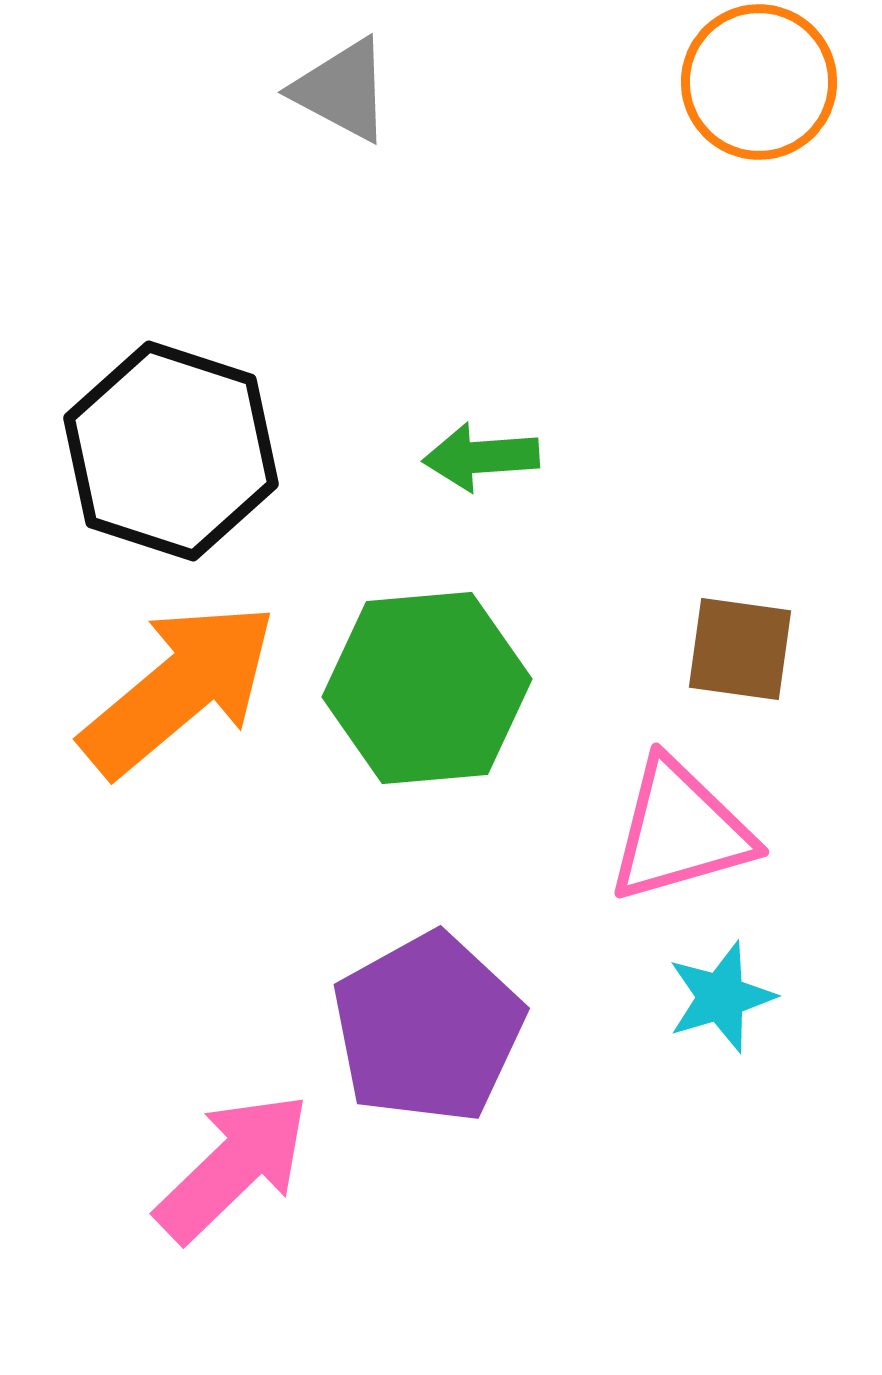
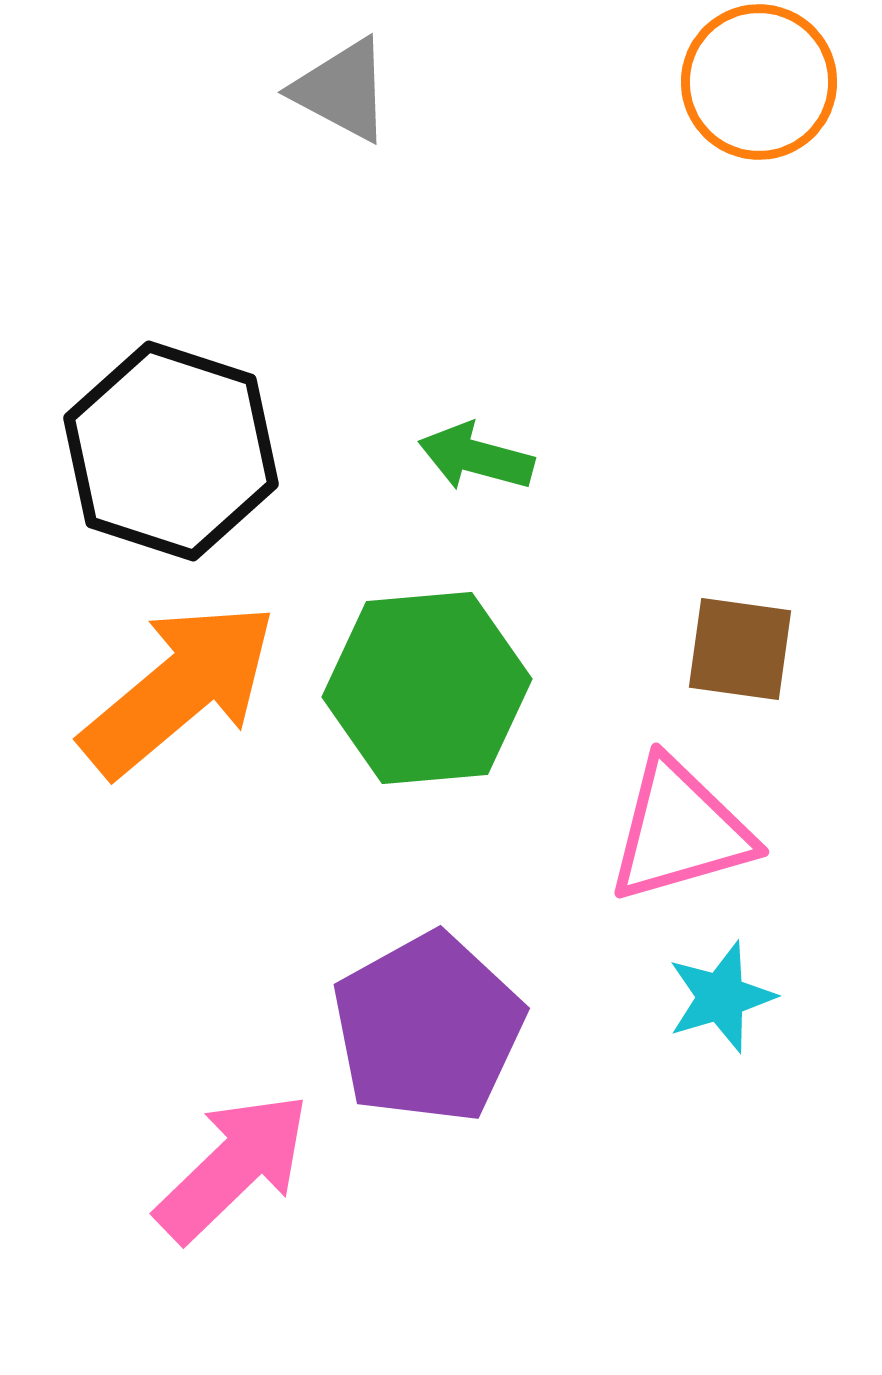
green arrow: moved 5 px left; rotated 19 degrees clockwise
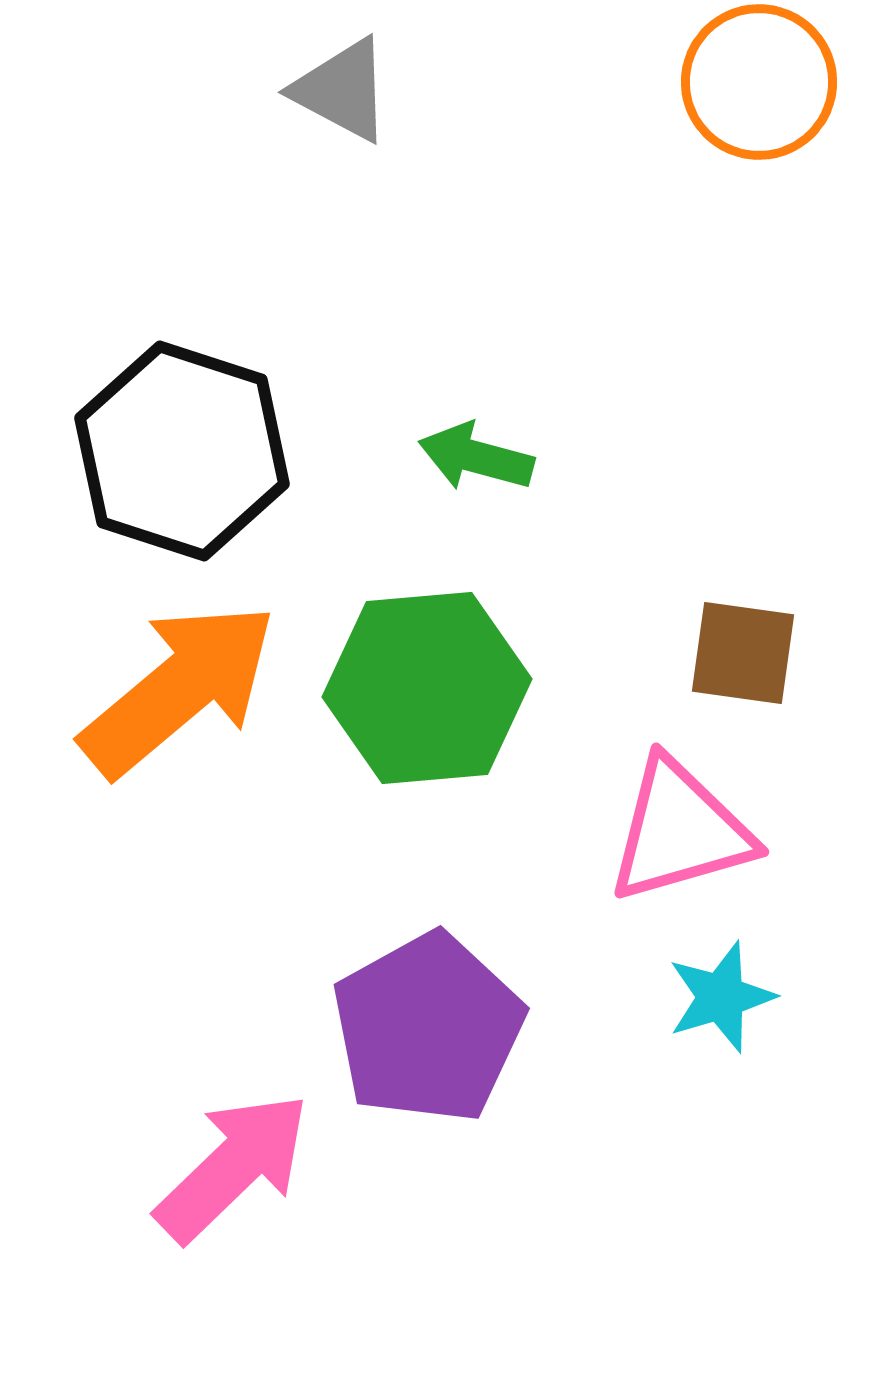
black hexagon: moved 11 px right
brown square: moved 3 px right, 4 px down
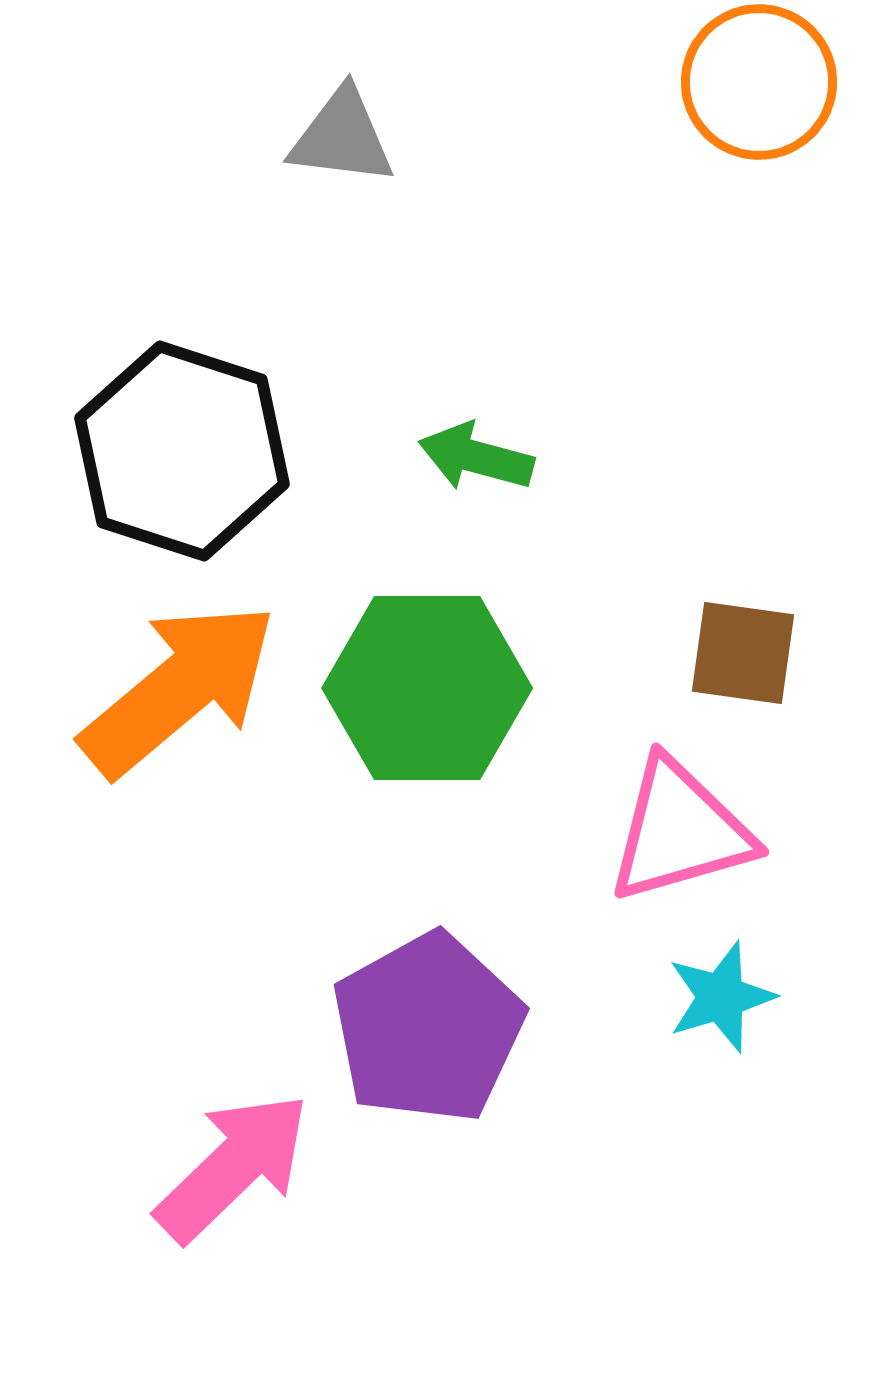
gray triangle: moved 47 px down; rotated 21 degrees counterclockwise
green hexagon: rotated 5 degrees clockwise
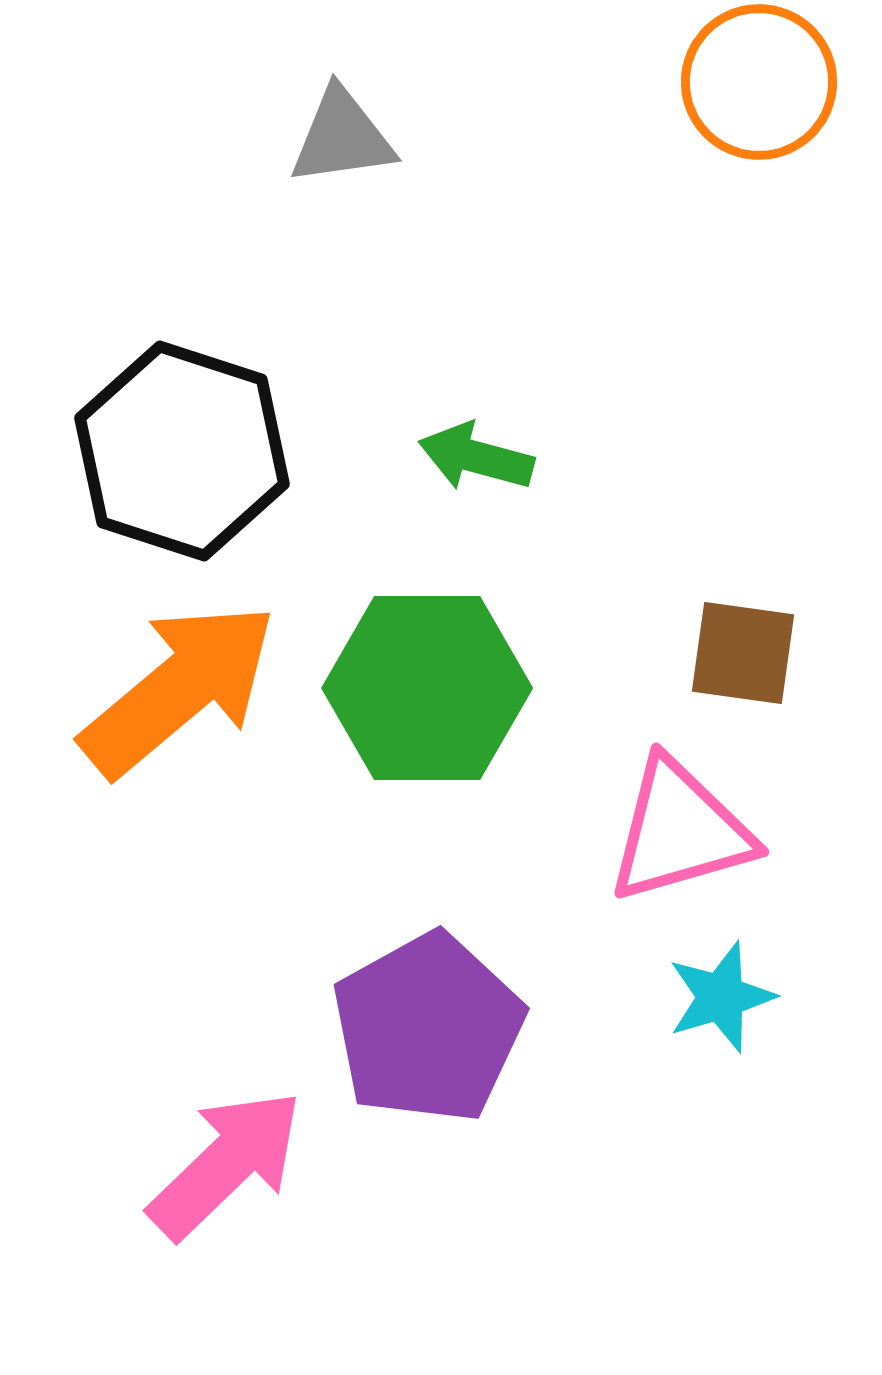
gray triangle: rotated 15 degrees counterclockwise
pink arrow: moved 7 px left, 3 px up
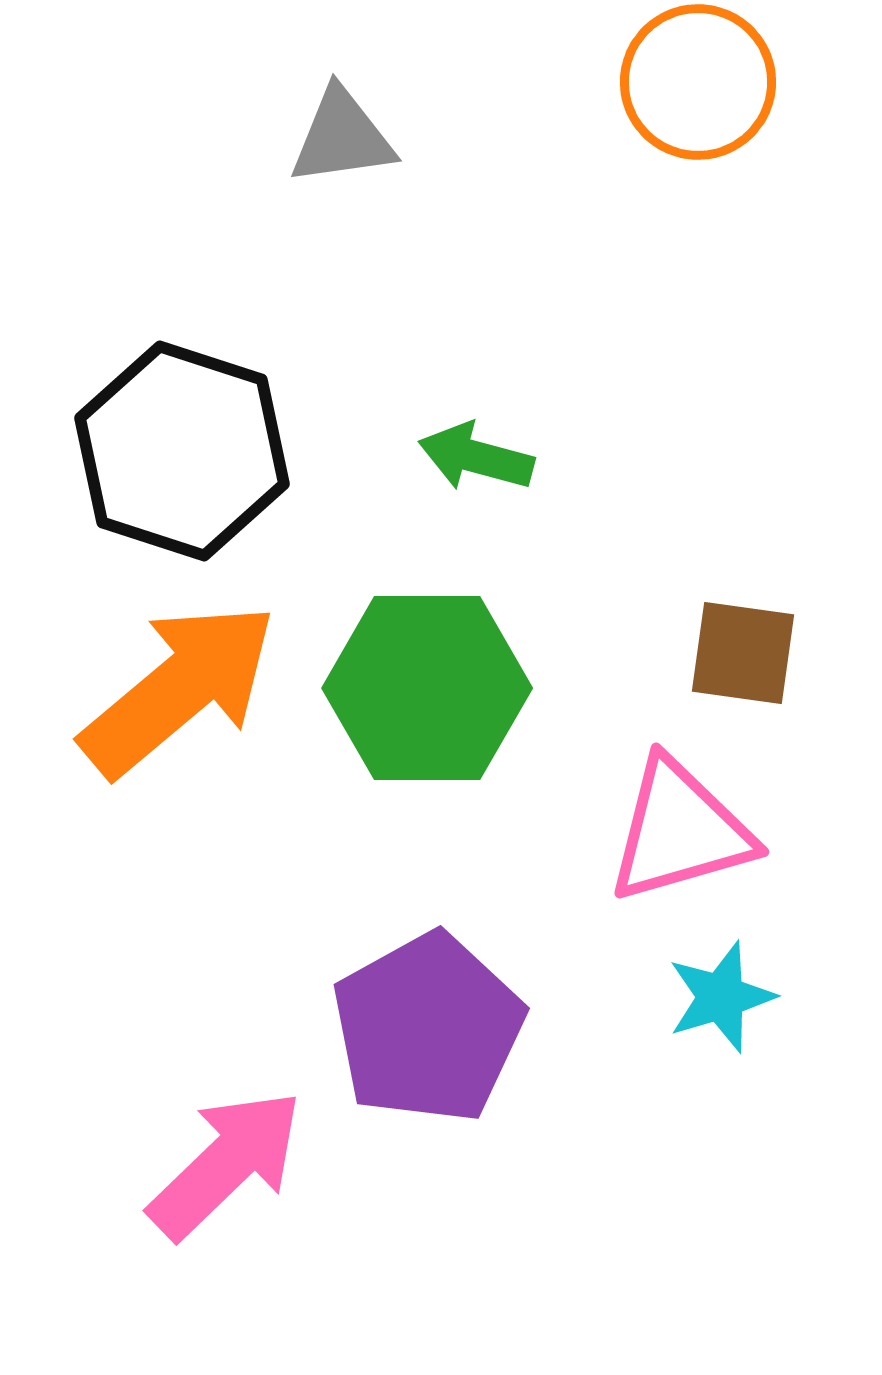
orange circle: moved 61 px left
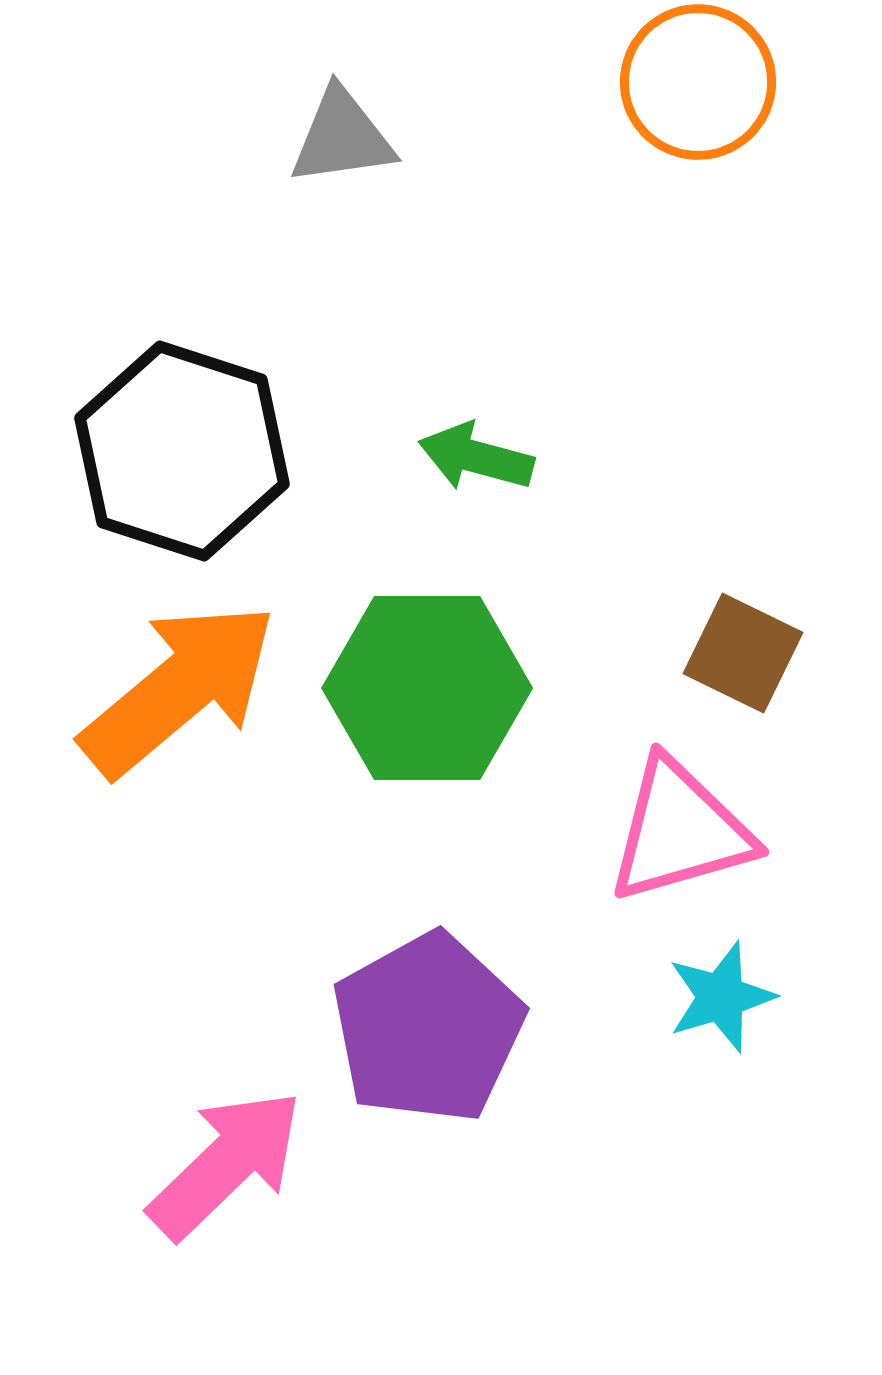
brown square: rotated 18 degrees clockwise
